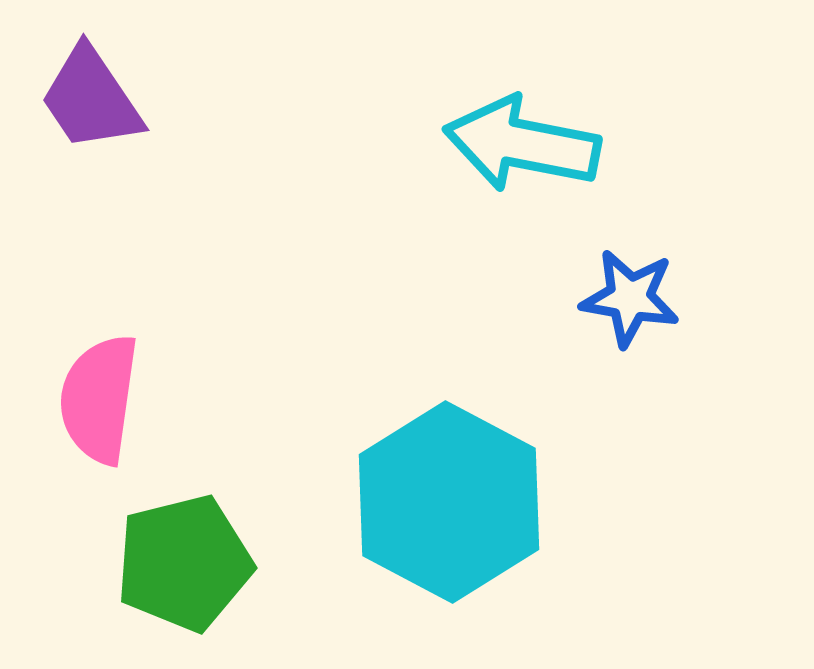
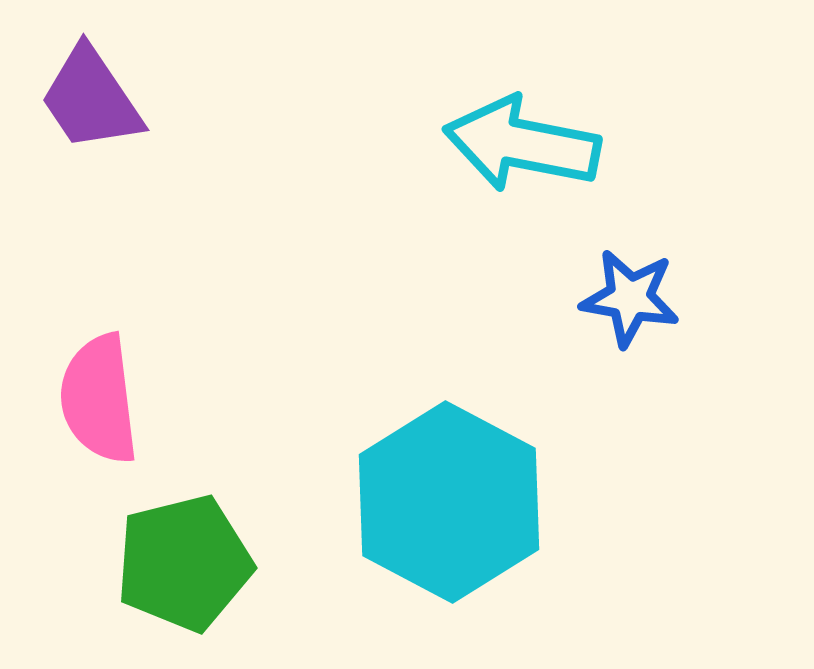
pink semicircle: rotated 15 degrees counterclockwise
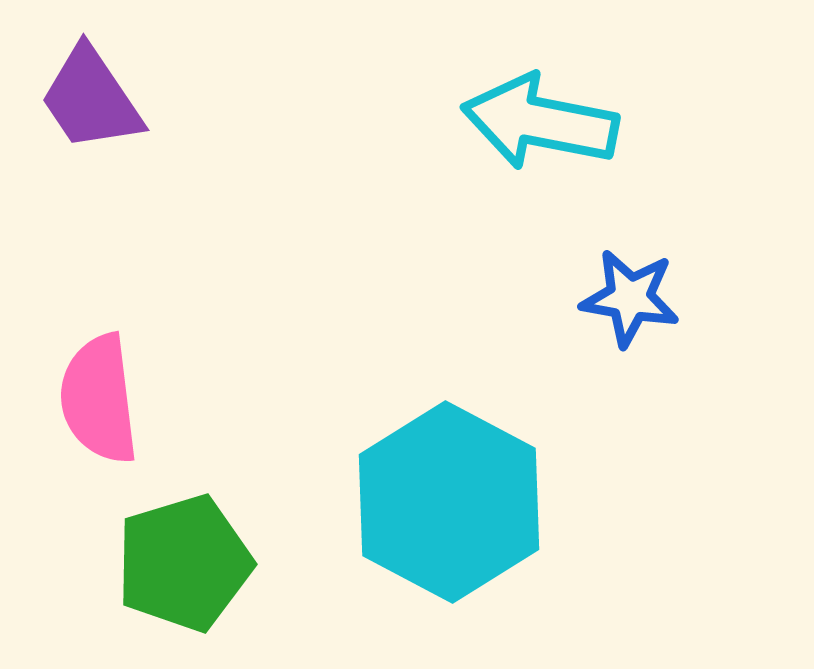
cyan arrow: moved 18 px right, 22 px up
green pentagon: rotated 3 degrees counterclockwise
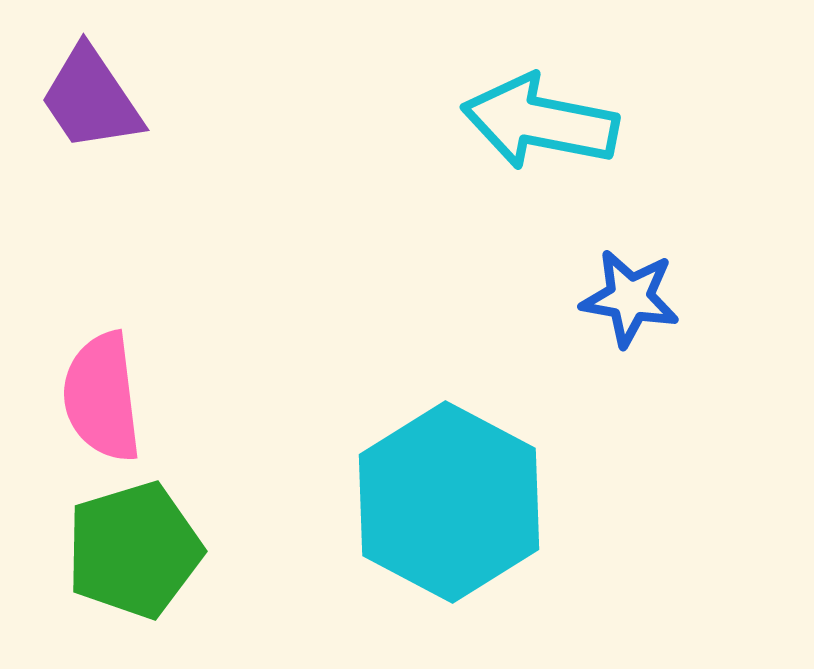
pink semicircle: moved 3 px right, 2 px up
green pentagon: moved 50 px left, 13 px up
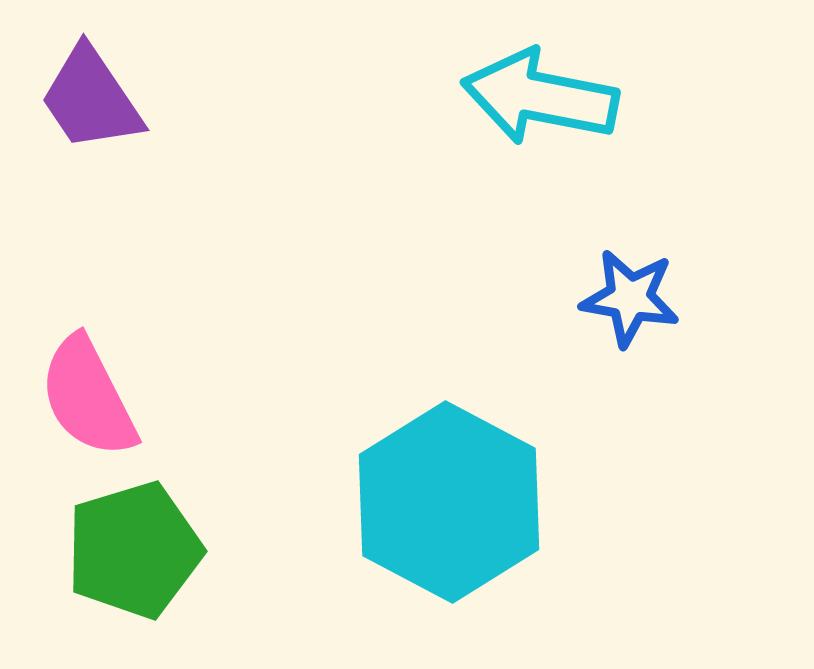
cyan arrow: moved 25 px up
pink semicircle: moved 14 px left; rotated 20 degrees counterclockwise
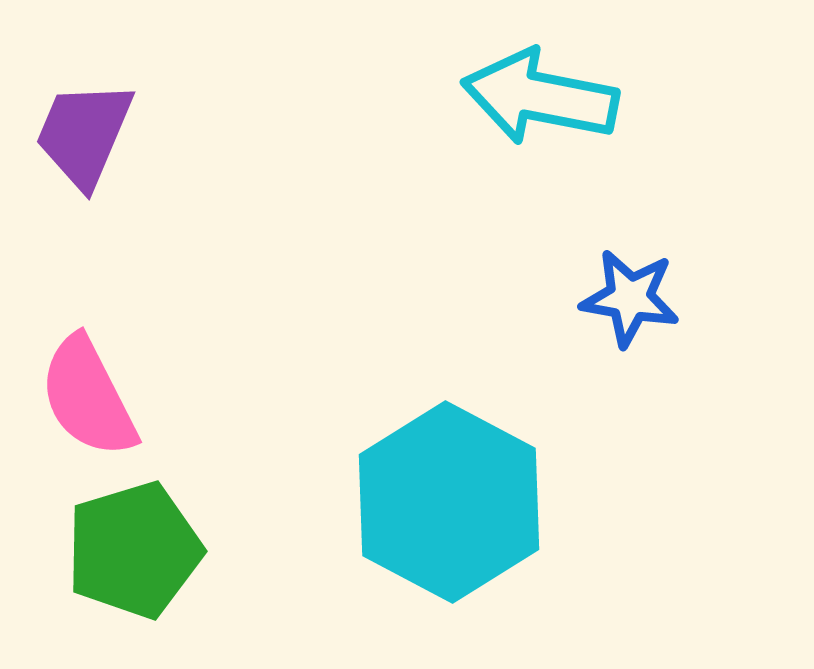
purple trapezoid: moved 7 px left, 35 px down; rotated 57 degrees clockwise
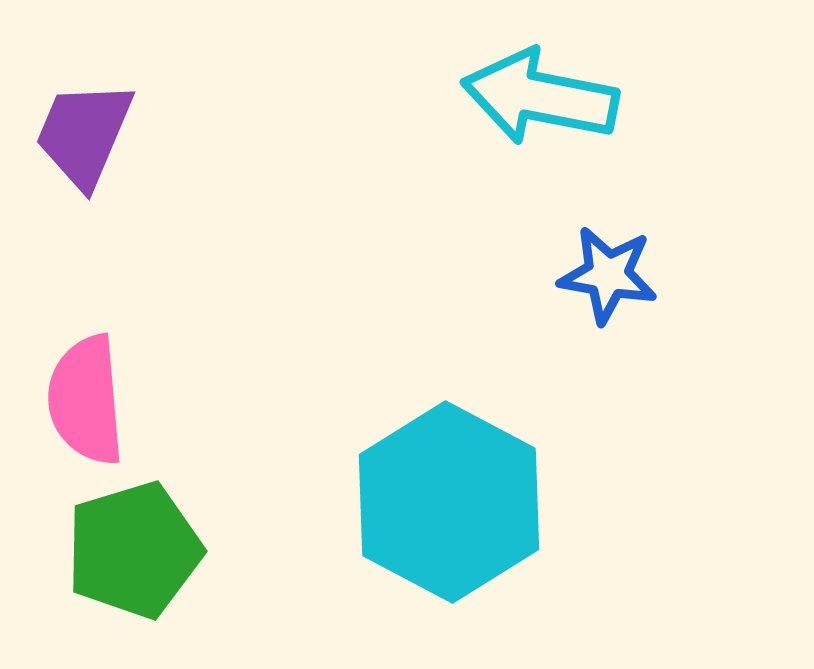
blue star: moved 22 px left, 23 px up
pink semicircle: moved 2 px left, 3 px down; rotated 22 degrees clockwise
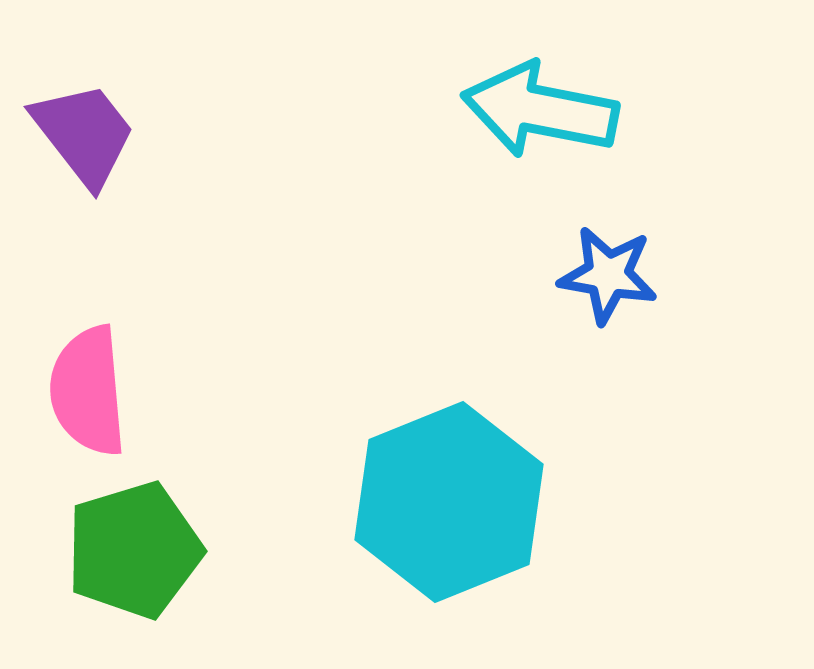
cyan arrow: moved 13 px down
purple trapezoid: rotated 119 degrees clockwise
pink semicircle: moved 2 px right, 9 px up
cyan hexagon: rotated 10 degrees clockwise
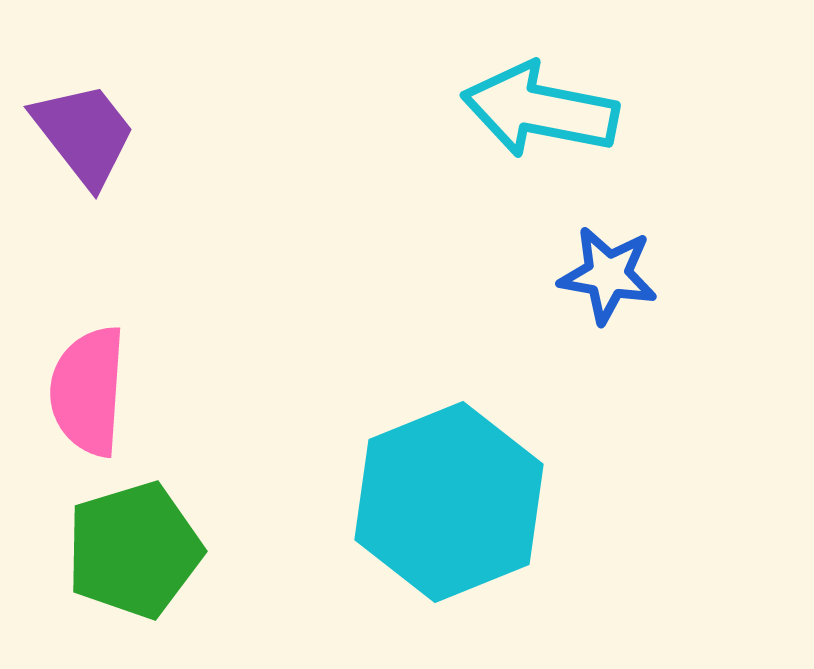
pink semicircle: rotated 9 degrees clockwise
